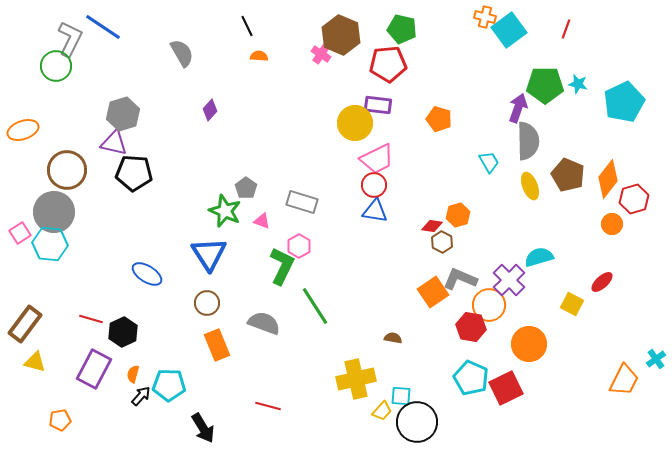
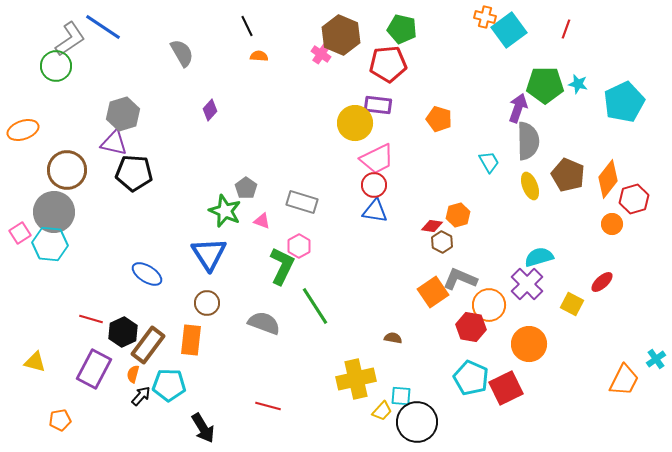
gray L-shape at (70, 39): rotated 30 degrees clockwise
purple cross at (509, 280): moved 18 px right, 4 px down
brown rectangle at (25, 324): moved 123 px right, 21 px down
orange rectangle at (217, 345): moved 26 px left, 5 px up; rotated 28 degrees clockwise
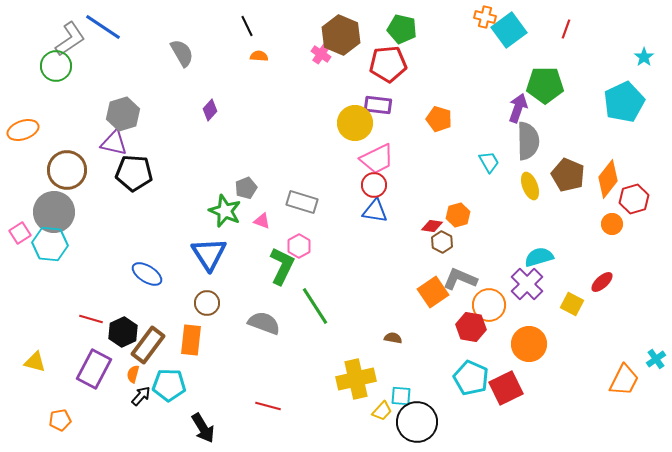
cyan star at (578, 84): moved 66 px right, 27 px up; rotated 24 degrees clockwise
gray pentagon at (246, 188): rotated 15 degrees clockwise
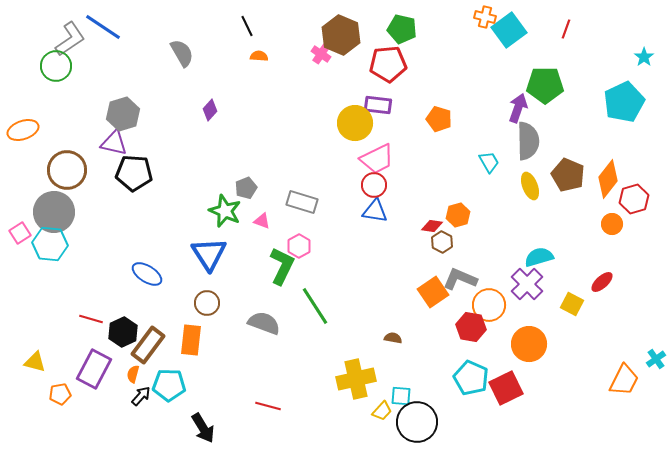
orange pentagon at (60, 420): moved 26 px up
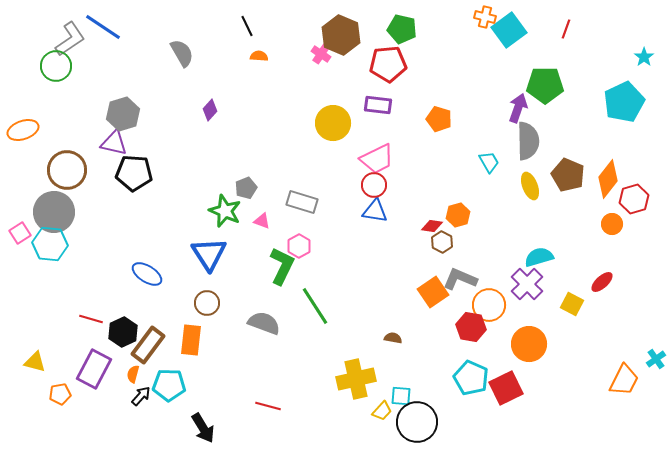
yellow circle at (355, 123): moved 22 px left
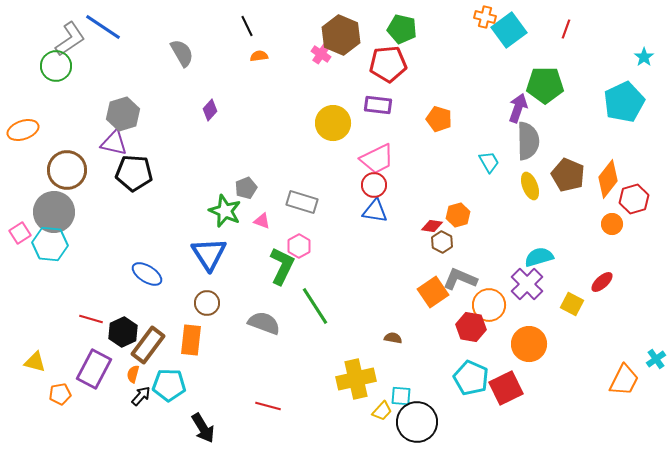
orange semicircle at (259, 56): rotated 12 degrees counterclockwise
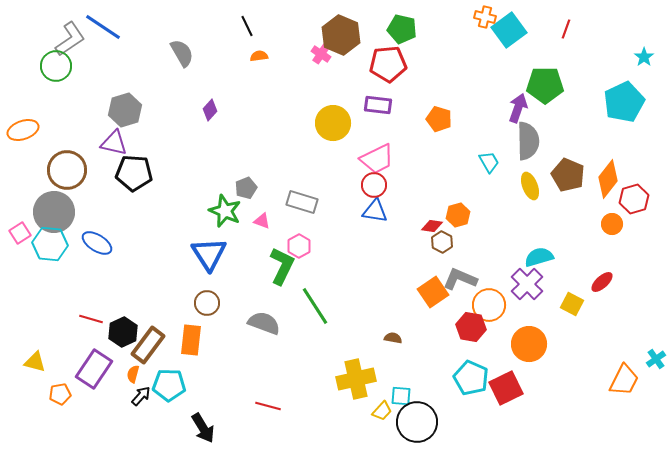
gray hexagon at (123, 114): moved 2 px right, 4 px up
blue ellipse at (147, 274): moved 50 px left, 31 px up
purple rectangle at (94, 369): rotated 6 degrees clockwise
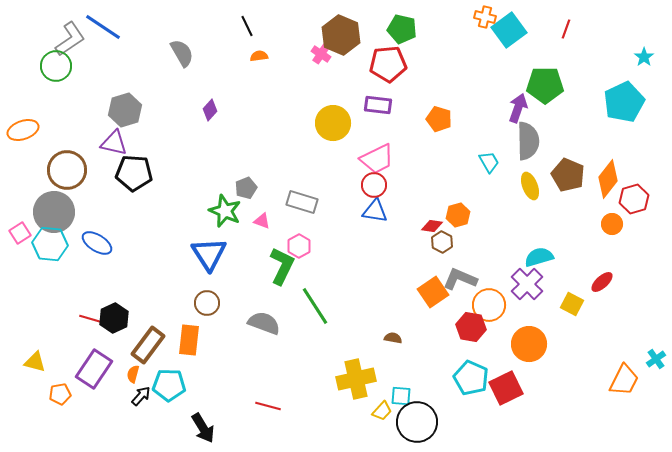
black hexagon at (123, 332): moved 9 px left, 14 px up
orange rectangle at (191, 340): moved 2 px left
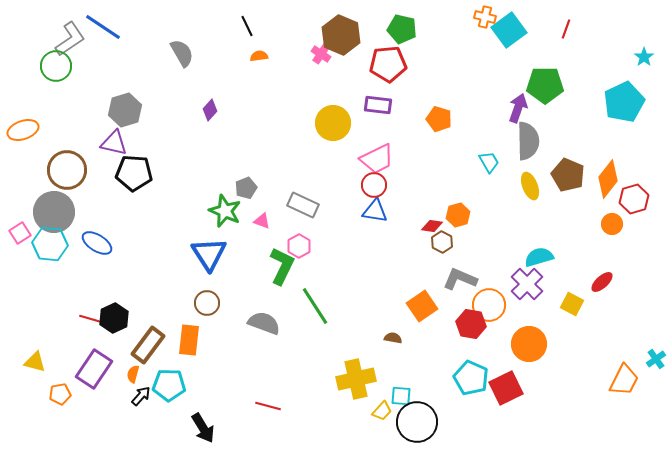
gray rectangle at (302, 202): moved 1 px right, 3 px down; rotated 8 degrees clockwise
orange square at (433, 292): moved 11 px left, 14 px down
red hexagon at (471, 327): moved 3 px up
